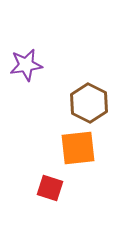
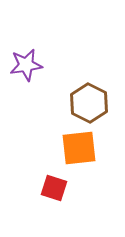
orange square: moved 1 px right
red square: moved 4 px right
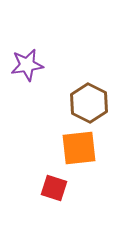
purple star: moved 1 px right
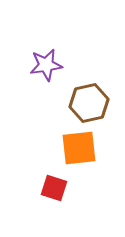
purple star: moved 19 px right
brown hexagon: rotated 21 degrees clockwise
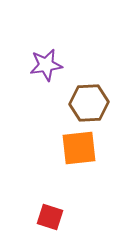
brown hexagon: rotated 9 degrees clockwise
red square: moved 4 px left, 29 px down
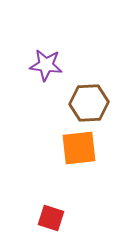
purple star: rotated 16 degrees clockwise
red square: moved 1 px right, 1 px down
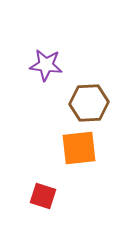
red square: moved 8 px left, 22 px up
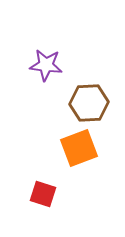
orange square: rotated 15 degrees counterclockwise
red square: moved 2 px up
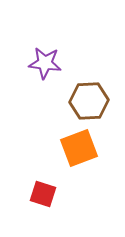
purple star: moved 1 px left, 2 px up
brown hexagon: moved 2 px up
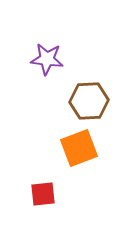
purple star: moved 2 px right, 4 px up
red square: rotated 24 degrees counterclockwise
